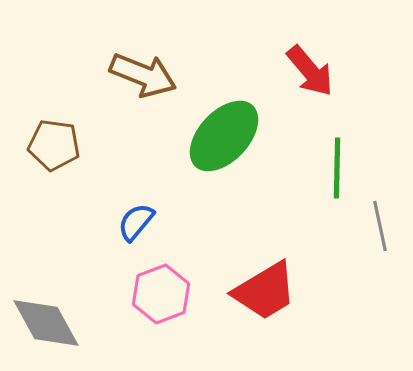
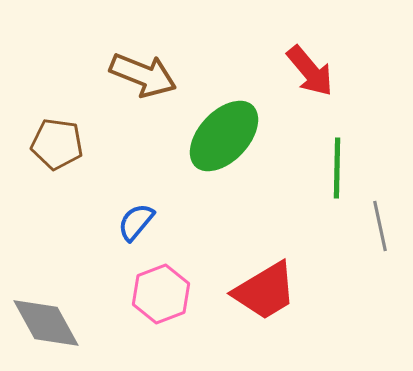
brown pentagon: moved 3 px right, 1 px up
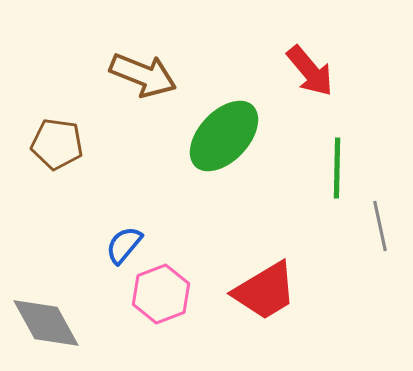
blue semicircle: moved 12 px left, 23 px down
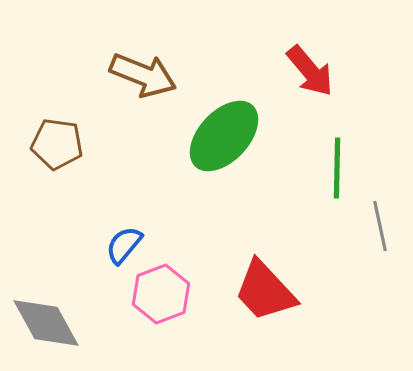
red trapezoid: rotated 78 degrees clockwise
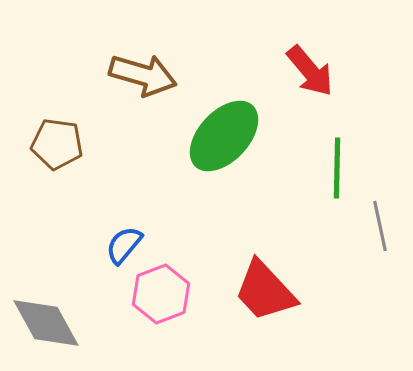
brown arrow: rotated 6 degrees counterclockwise
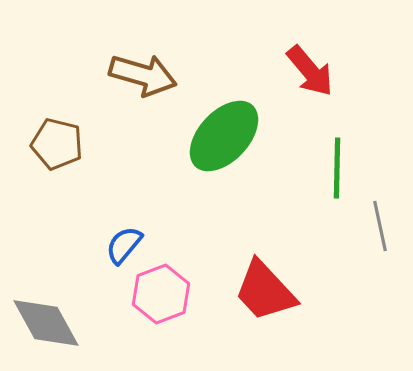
brown pentagon: rotated 6 degrees clockwise
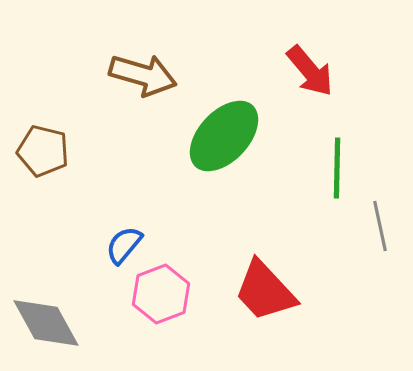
brown pentagon: moved 14 px left, 7 px down
